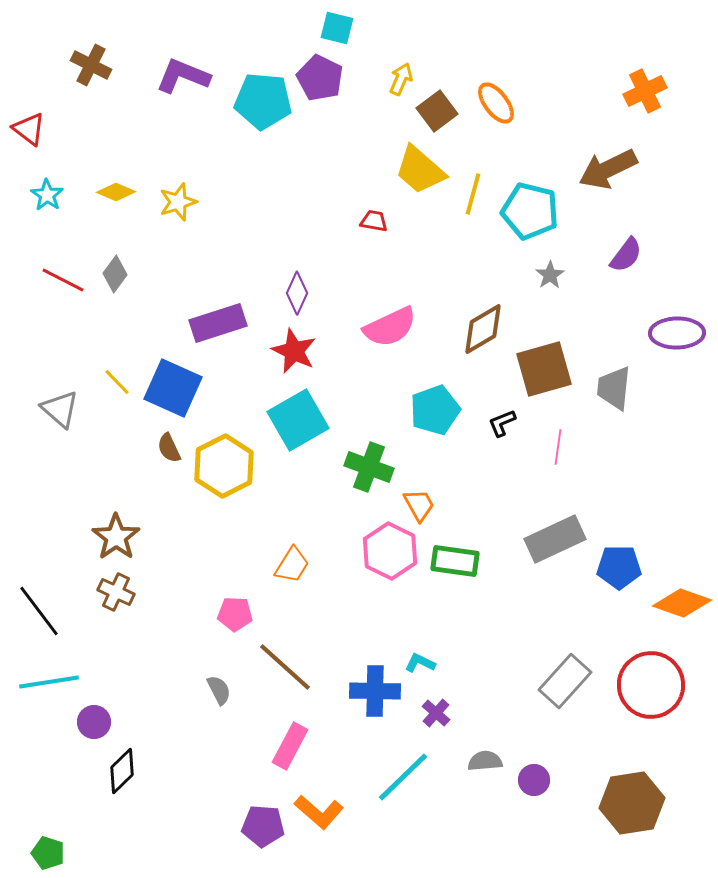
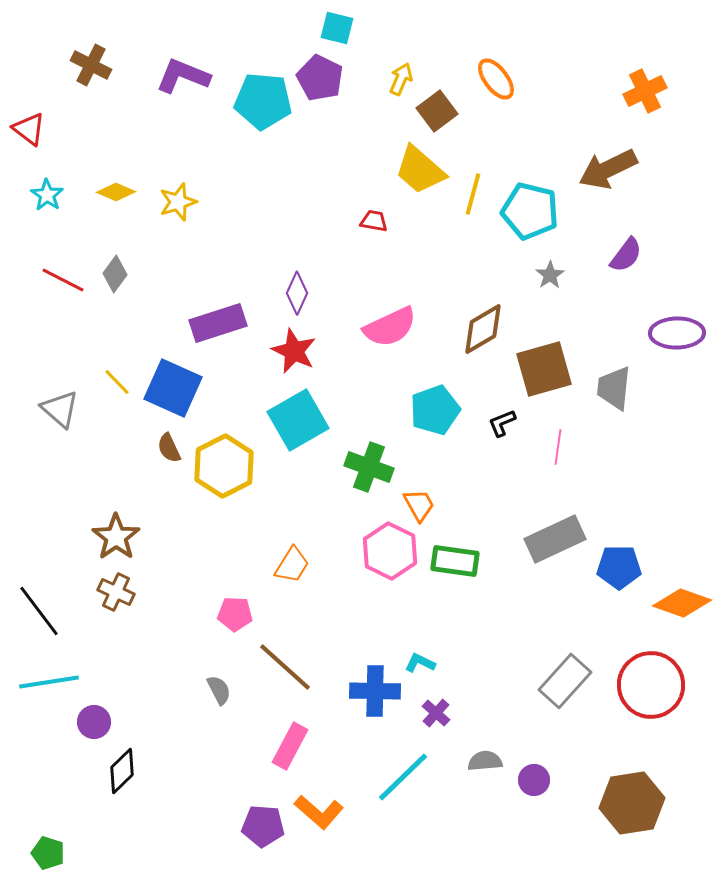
orange ellipse at (496, 103): moved 24 px up
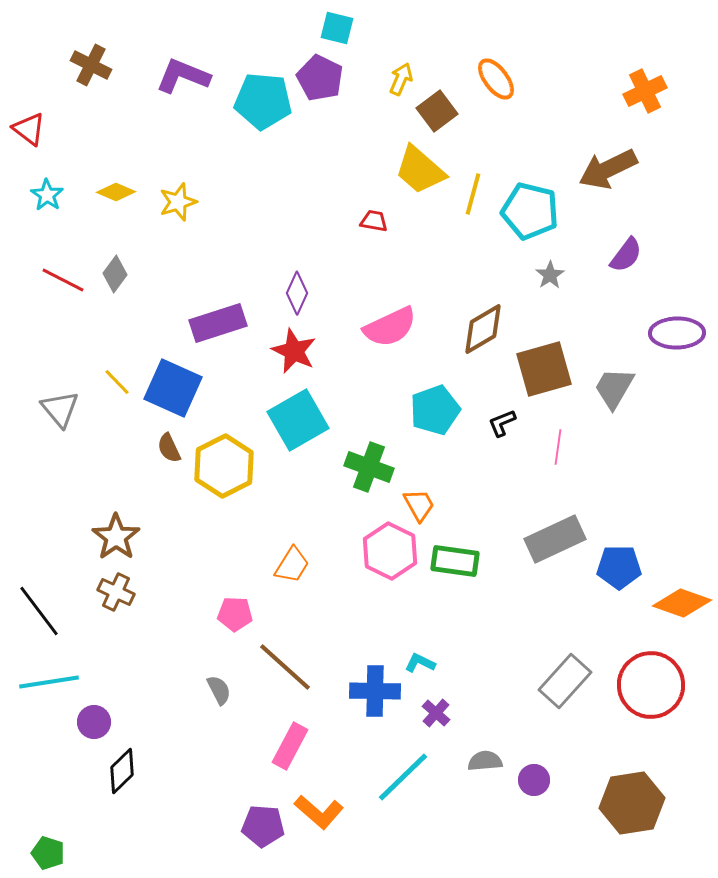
gray trapezoid at (614, 388): rotated 24 degrees clockwise
gray triangle at (60, 409): rotated 9 degrees clockwise
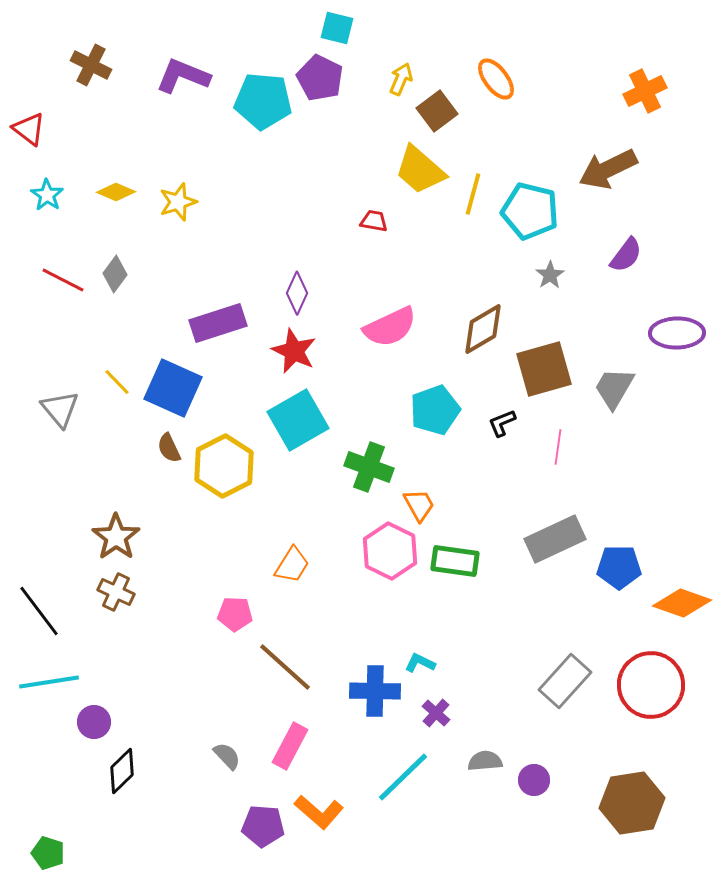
gray semicircle at (219, 690): moved 8 px right, 66 px down; rotated 16 degrees counterclockwise
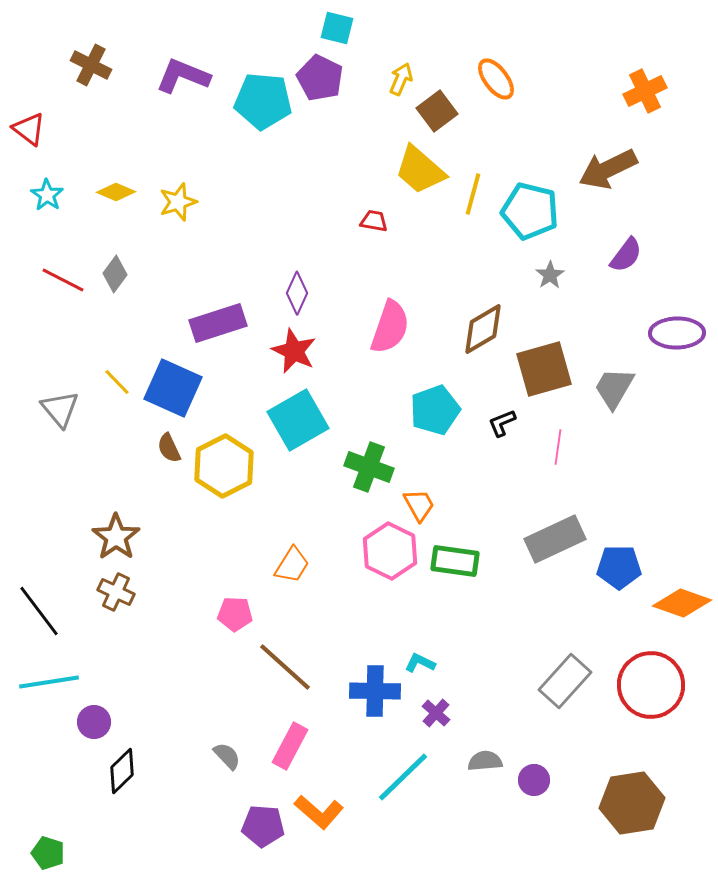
pink semicircle at (390, 327): rotated 46 degrees counterclockwise
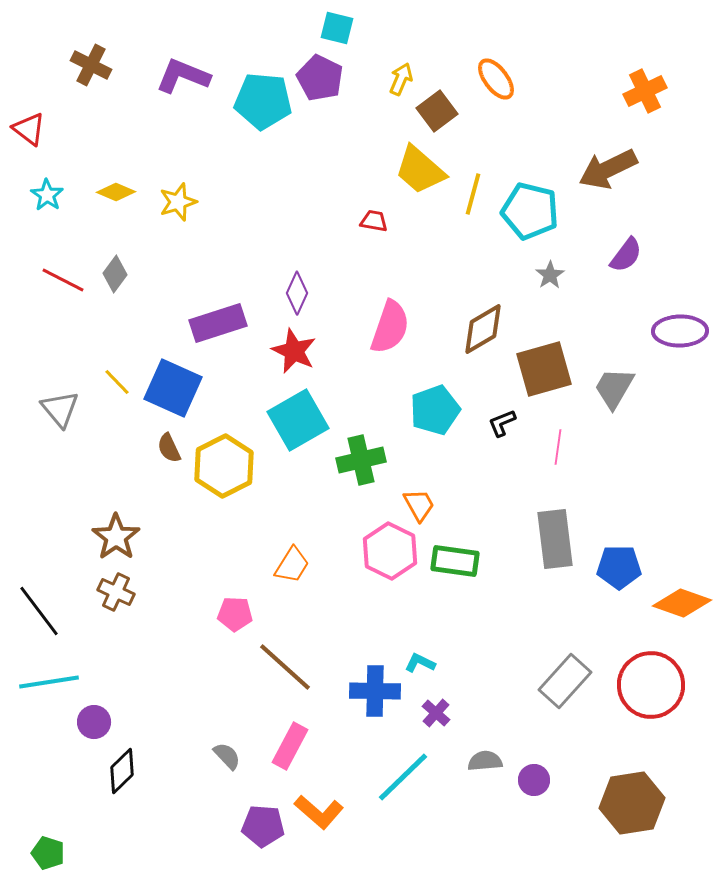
purple ellipse at (677, 333): moved 3 px right, 2 px up
green cross at (369, 467): moved 8 px left, 7 px up; rotated 33 degrees counterclockwise
gray rectangle at (555, 539): rotated 72 degrees counterclockwise
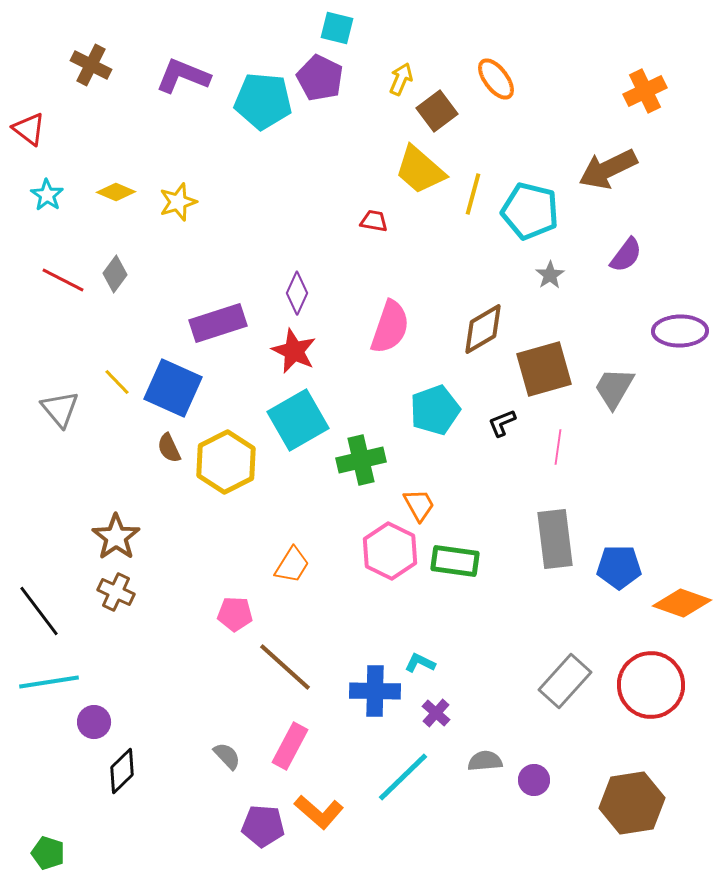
yellow hexagon at (224, 466): moved 2 px right, 4 px up
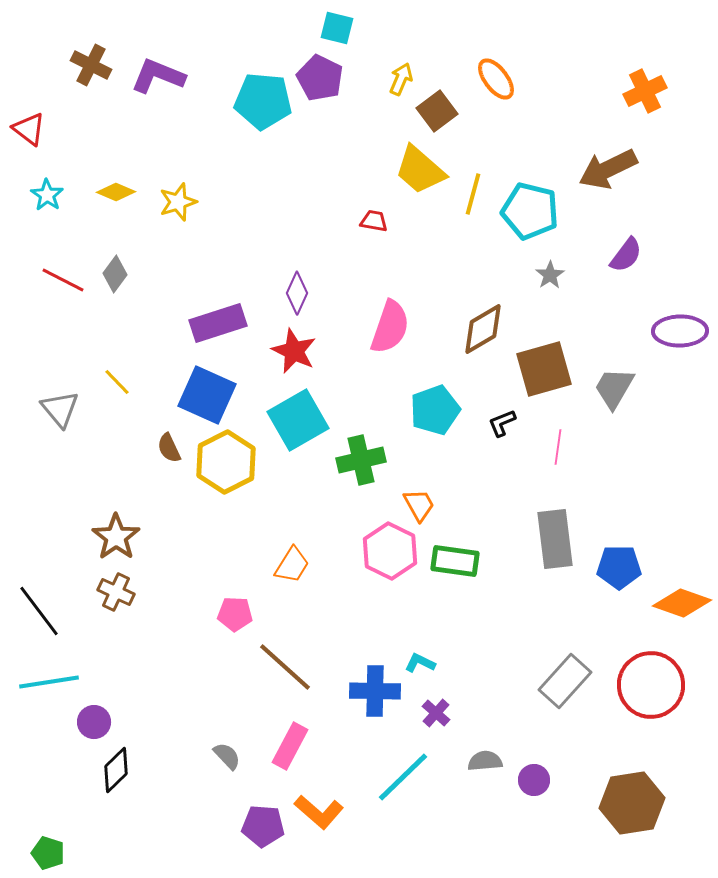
purple L-shape at (183, 76): moved 25 px left
blue square at (173, 388): moved 34 px right, 7 px down
black diamond at (122, 771): moved 6 px left, 1 px up
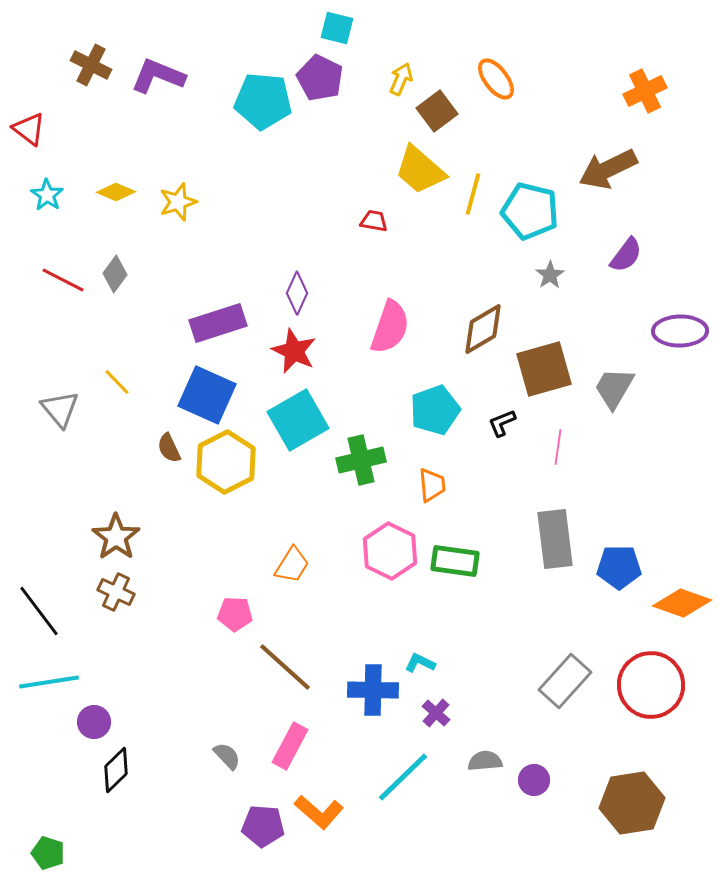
orange trapezoid at (419, 505): moved 13 px right, 20 px up; rotated 24 degrees clockwise
blue cross at (375, 691): moved 2 px left, 1 px up
